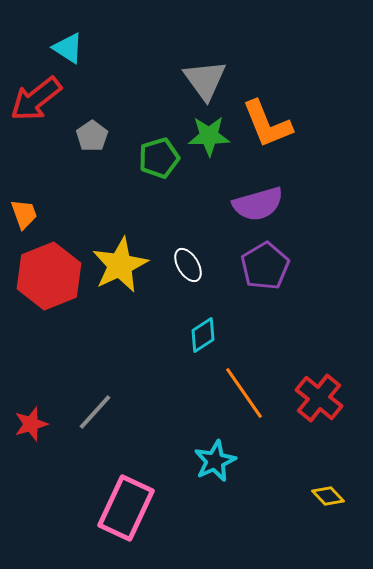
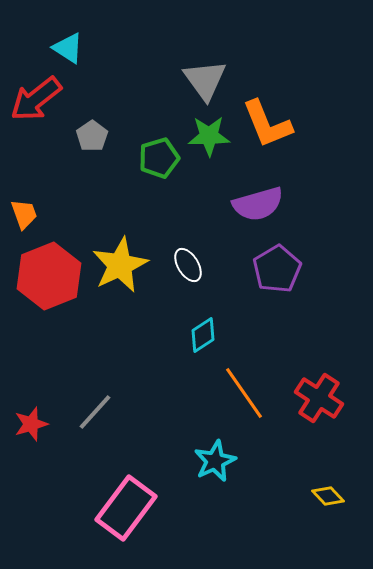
purple pentagon: moved 12 px right, 3 px down
red cross: rotated 6 degrees counterclockwise
pink rectangle: rotated 12 degrees clockwise
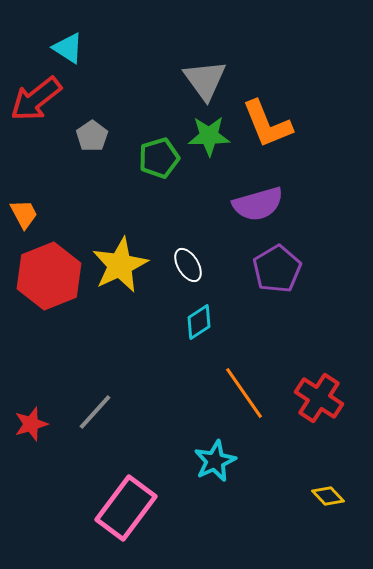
orange trapezoid: rotated 8 degrees counterclockwise
cyan diamond: moved 4 px left, 13 px up
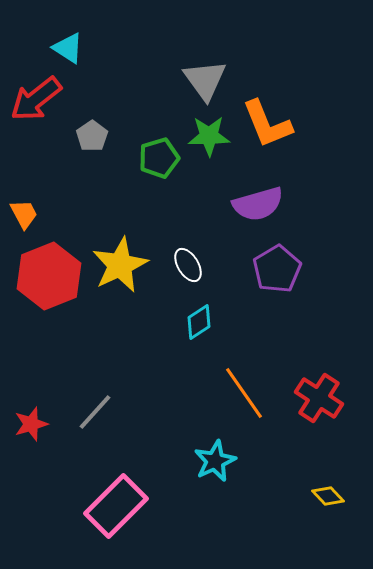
pink rectangle: moved 10 px left, 2 px up; rotated 8 degrees clockwise
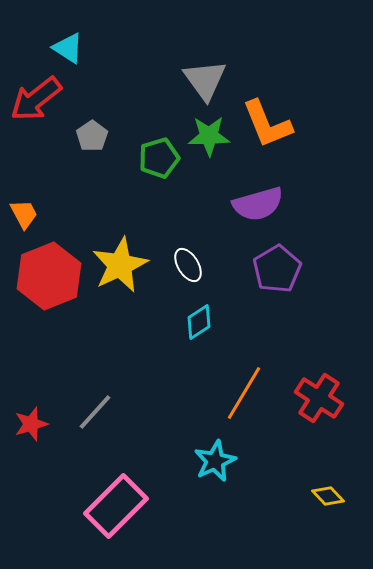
orange line: rotated 66 degrees clockwise
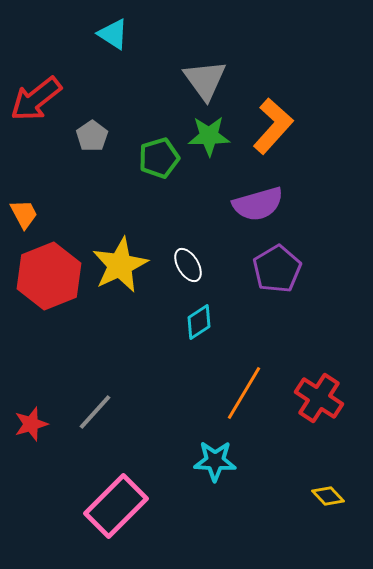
cyan triangle: moved 45 px right, 14 px up
orange L-shape: moved 6 px right, 2 px down; rotated 116 degrees counterclockwise
cyan star: rotated 27 degrees clockwise
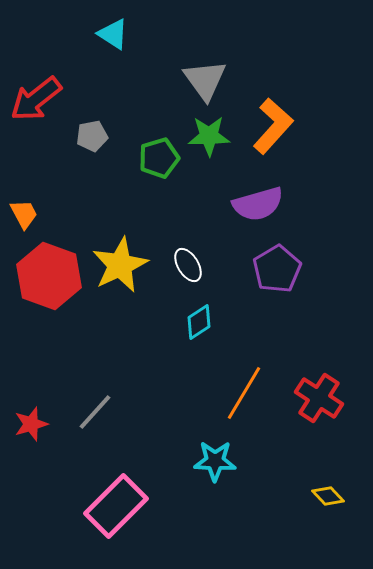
gray pentagon: rotated 24 degrees clockwise
red hexagon: rotated 18 degrees counterclockwise
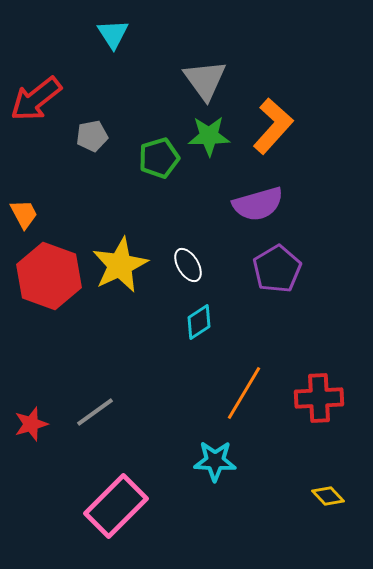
cyan triangle: rotated 24 degrees clockwise
red cross: rotated 36 degrees counterclockwise
gray line: rotated 12 degrees clockwise
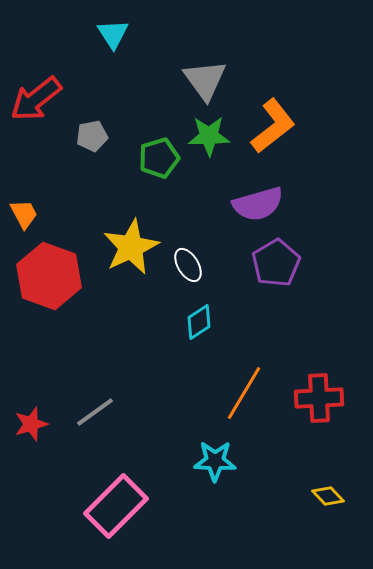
orange L-shape: rotated 10 degrees clockwise
yellow star: moved 11 px right, 18 px up
purple pentagon: moved 1 px left, 6 px up
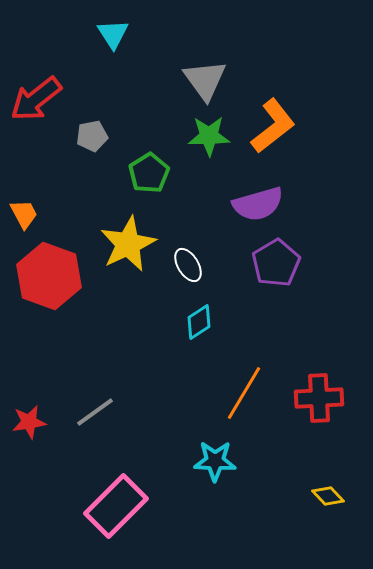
green pentagon: moved 10 px left, 15 px down; rotated 15 degrees counterclockwise
yellow star: moved 3 px left, 3 px up
red star: moved 2 px left, 2 px up; rotated 8 degrees clockwise
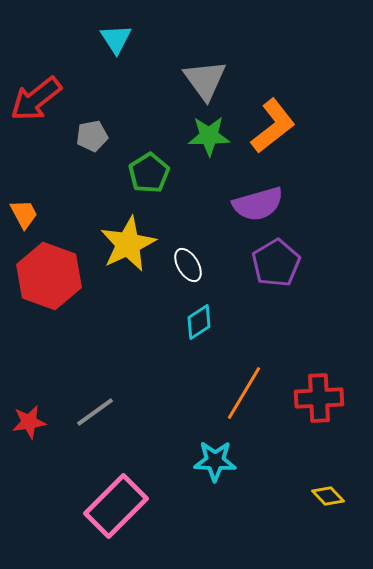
cyan triangle: moved 3 px right, 5 px down
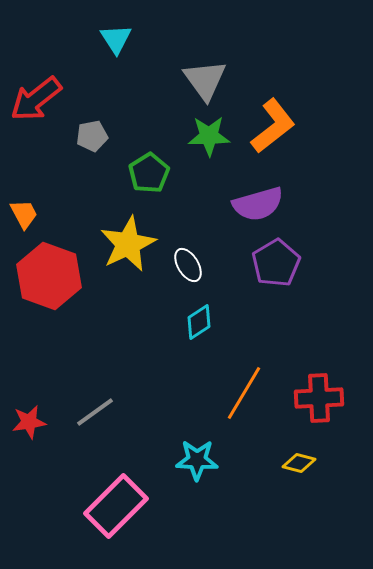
cyan star: moved 18 px left, 1 px up
yellow diamond: moved 29 px left, 33 px up; rotated 32 degrees counterclockwise
